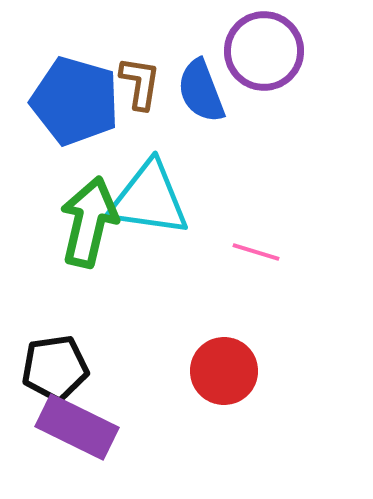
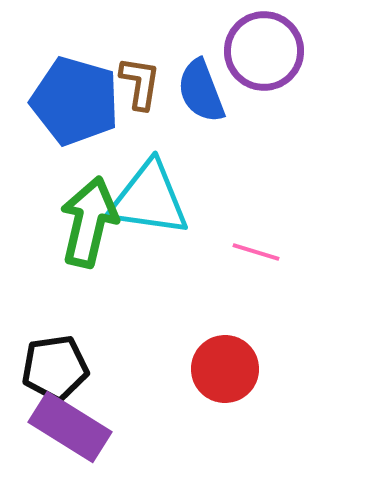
red circle: moved 1 px right, 2 px up
purple rectangle: moved 7 px left; rotated 6 degrees clockwise
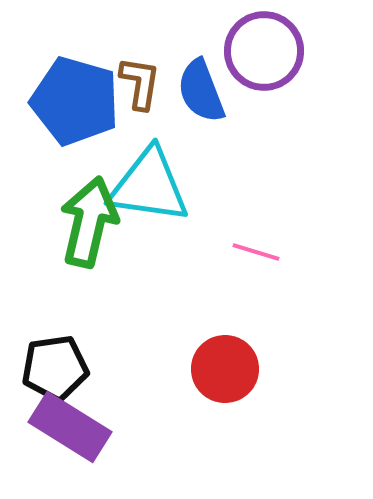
cyan triangle: moved 13 px up
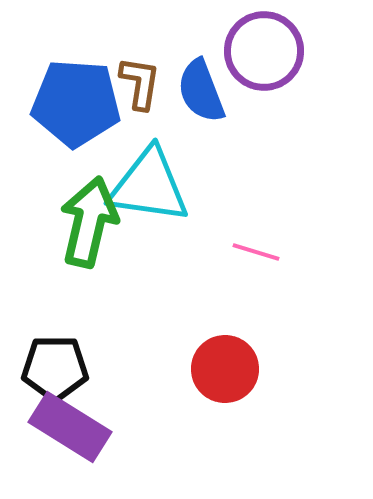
blue pentagon: moved 1 px right, 2 px down; rotated 12 degrees counterclockwise
black pentagon: rotated 8 degrees clockwise
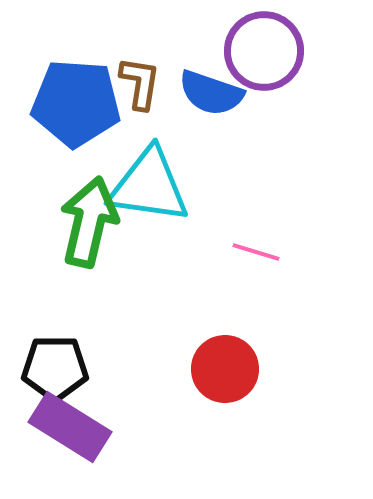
blue semicircle: moved 10 px right, 2 px down; rotated 50 degrees counterclockwise
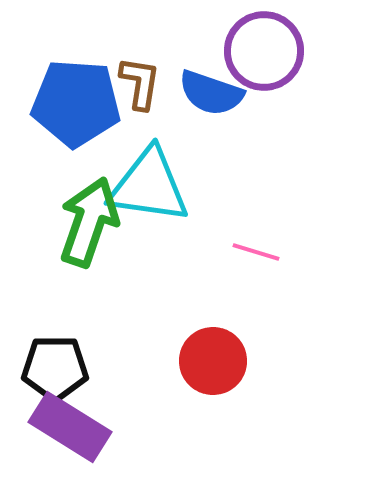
green arrow: rotated 6 degrees clockwise
red circle: moved 12 px left, 8 px up
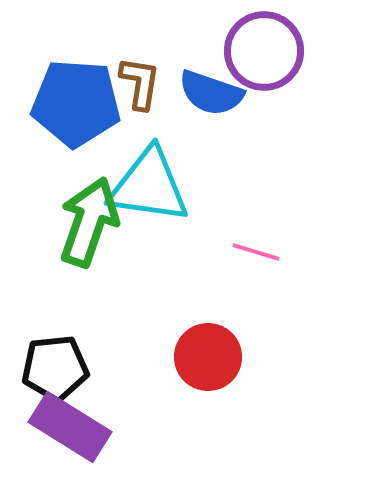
red circle: moved 5 px left, 4 px up
black pentagon: rotated 6 degrees counterclockwise
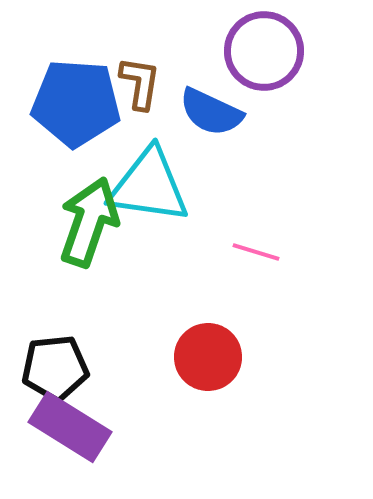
blue semicircle: moved 19 px down; rotated 6 degrees clockwise
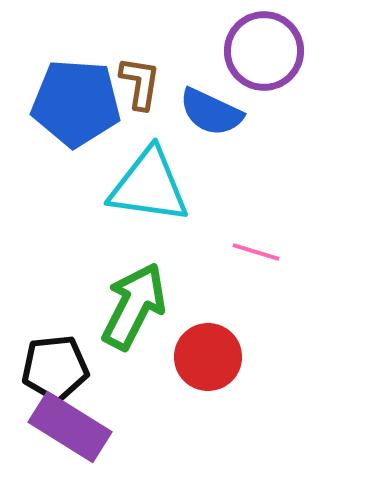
green arrow: moved 45 px right, 84 px down; rotated 8 degrees clockwise
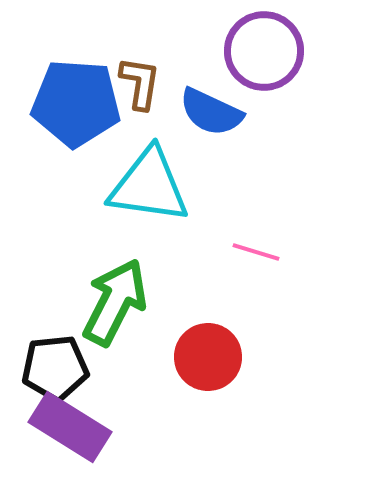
green arrow: moved 19 px left, 4 px up
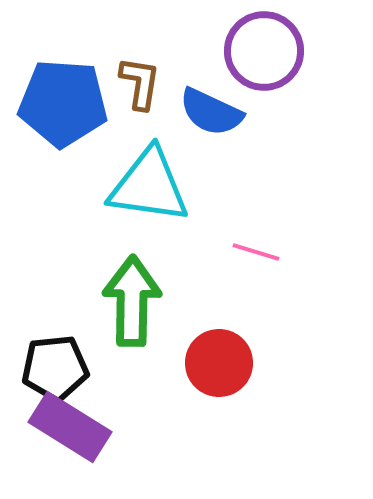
blue pentagon: moved 13 px left
green arrow: moved 17 px right, 1 px up; rotated 26 degrees counterclockwise
red circle: moved 11 px right, 6 px down
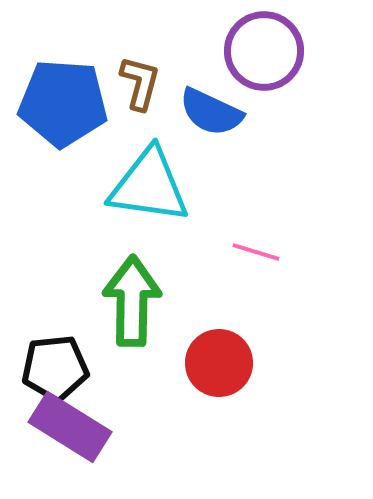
brown L-shape: rotated 6 degrees clockwise
